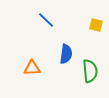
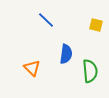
orange triangle: rotated 48 degrees clockwise
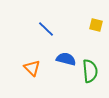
blue line: moved 9 px down
blue semicircle: moved 5 px down; rotated 84 degrees counterclockwise
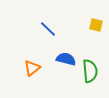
blue line: moved 2 px right
orange triangle: rotated 36 degrees clockwise
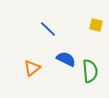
blue semicircle: rotated 12 degrees clockwise
